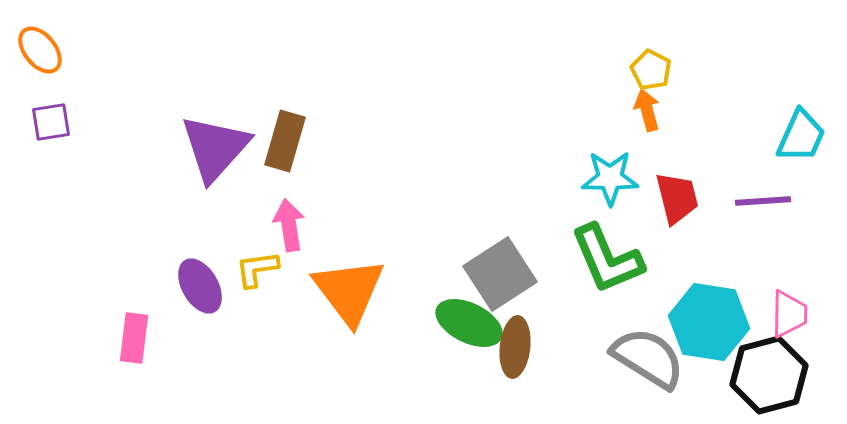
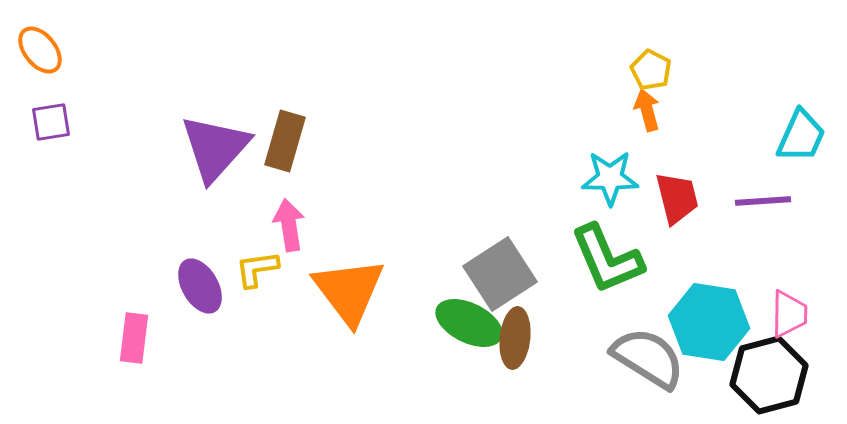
brown ellipse: moved 9 px up
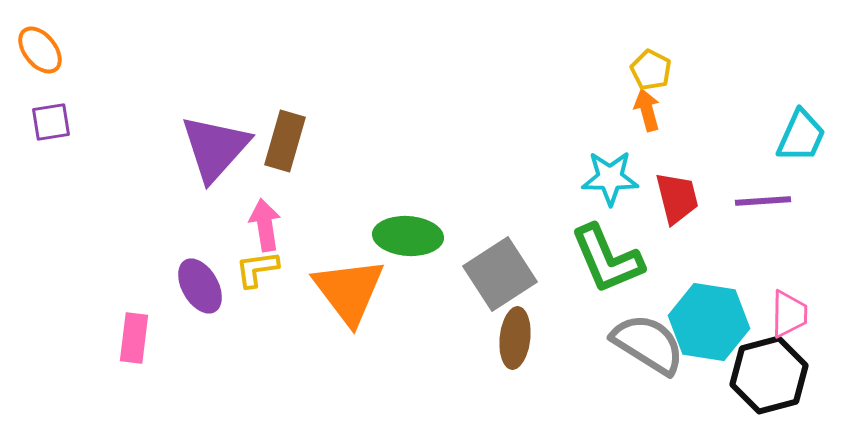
pink arrow: moved 24 px left
green ellipse: moved 61 px left, 87 px up; rotated 22 degrees counterclockwise
gray semicircle: moved 14 px up
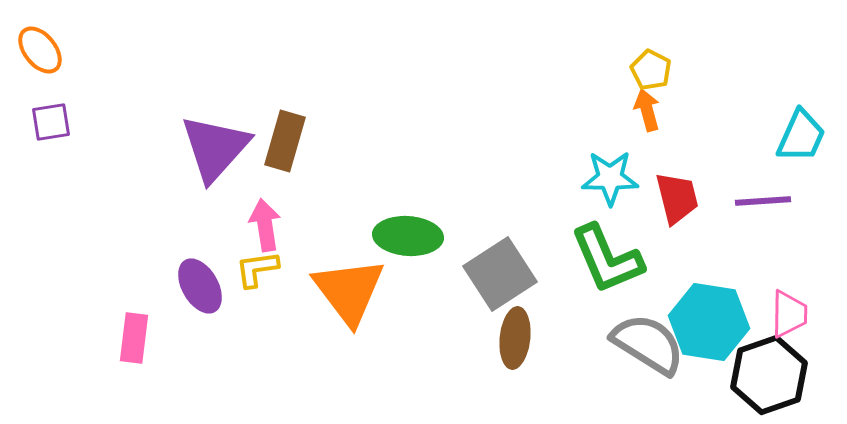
black hexagon: rotated 4 degrees counterclockwise
